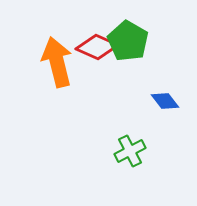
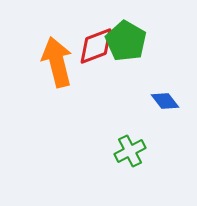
green pentagon: moved 2 px left
red diamond: moved 1 px left, 1 px up; rotated 45 degrees counterclockwise
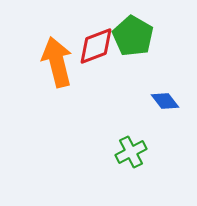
green pentagon: moved 7 px right, 5 px up
green cross: moved 1 px right, 1 px down
